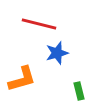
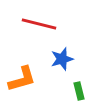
blue star: moved 5 px right, 6 px down
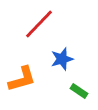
red line: rotated 60 degrees counterclockwise
green rectangle: rotated 42 degrees counterclockwise
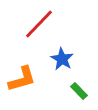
blue star: rotated 25 degrees counterclockwise
green rectangle: rotated 12 degrees clockwise
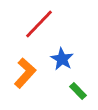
orange L-shape: moved 3 px right, 6 px up; rotated 32 degrees counterclockwise
green rectangle: moved 1 px left
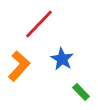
orange L-shape: moved 6 px left, 7 px up
green rectangle: moved 3 px right, 1 px down
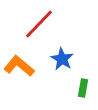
orange L-shape: rotated 92 degrees counterclockwise
green rectangle: moved 2 px right, 4 px up; rotated 54 degrees clockwise
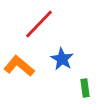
green rectangle: moved 2 px right; rotated 18 degrees counterclockwise
